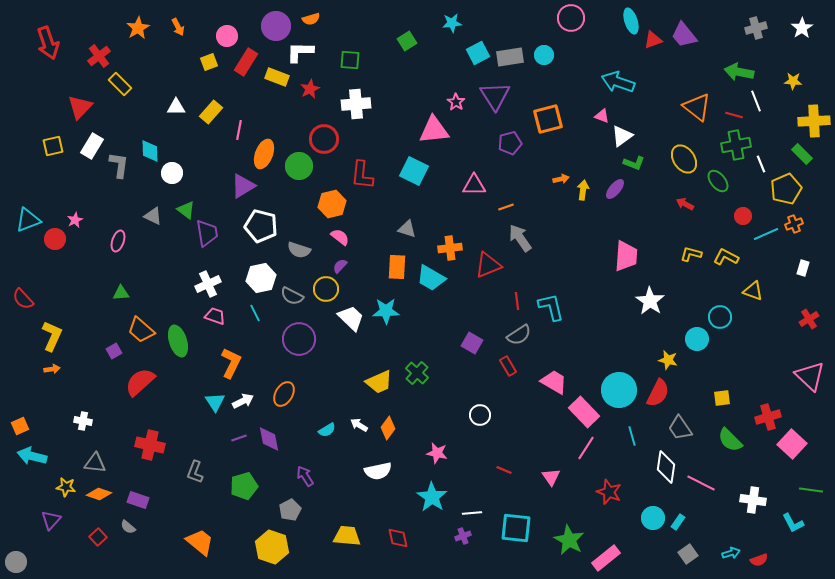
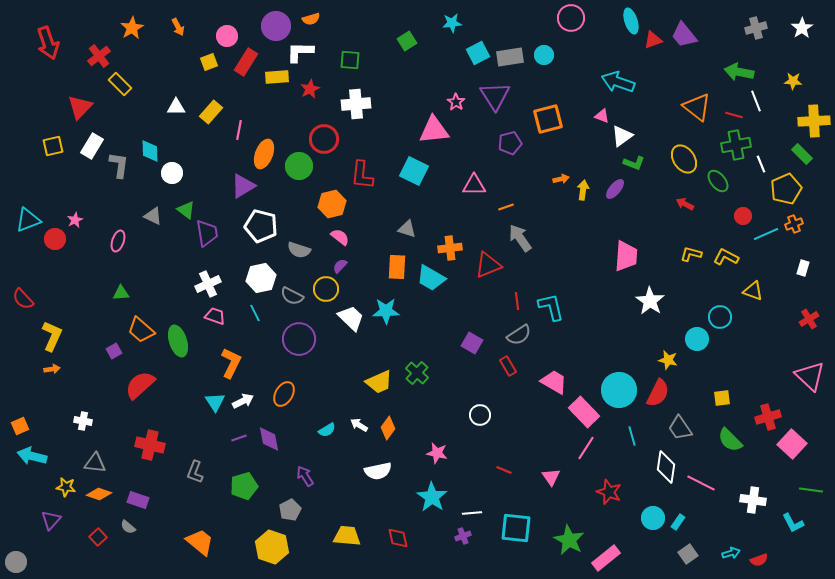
orange star at (138, 28): moved 6 px left
yellow rectangle at (277, 77): rotated 25 degrees counterclockwise
red semicircle at (140, 382): moved 3 px down
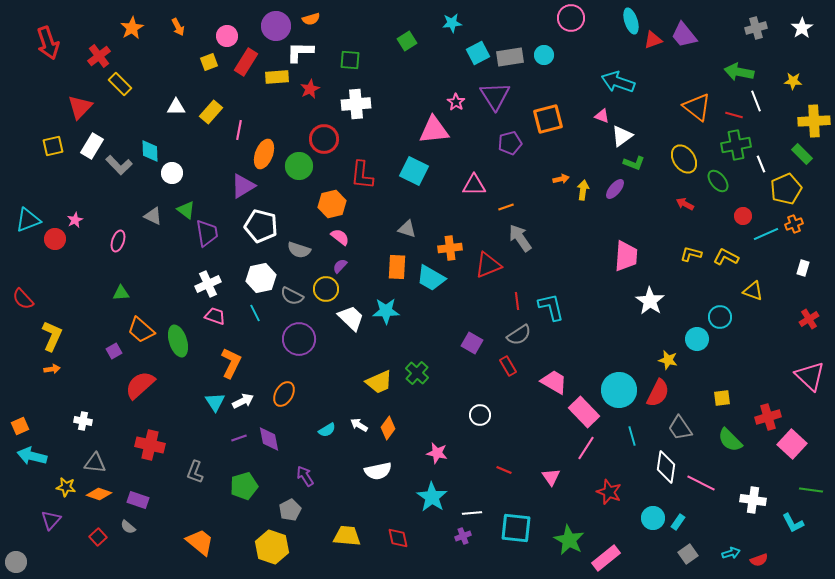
gray L-shape at (119, 165): rotated 128 degrees clockwise
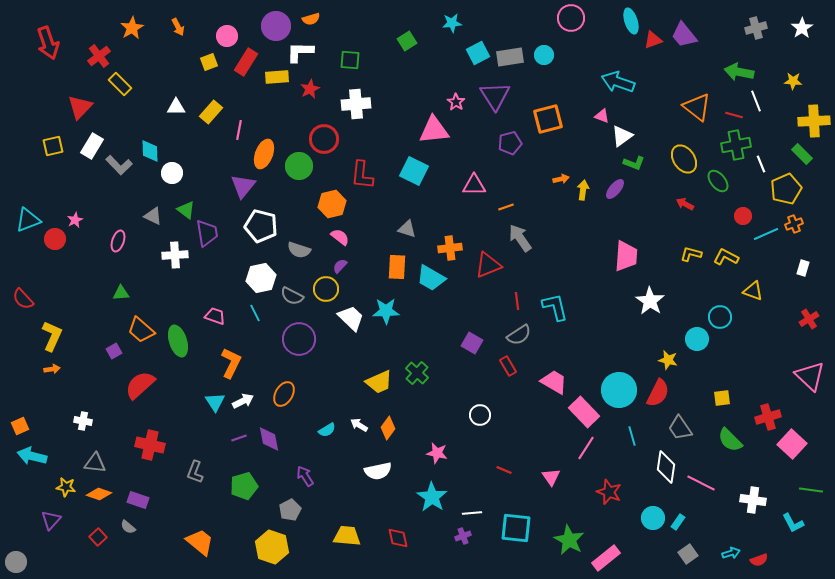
purple triangle at (243, 186): rotated 20 degrees counterclockwise
white cross at (208, 284): moved 33 px left, 29 px up; rotated 20 degrees clockwise
cyan L-shape at (551, 307): moved 4 px right
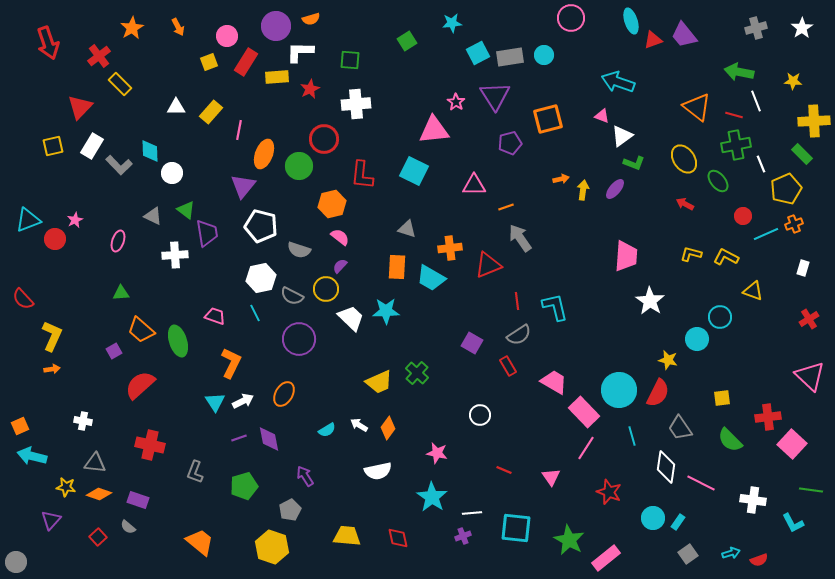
red cross at (768, 417): rotated 10 degrees clockwise
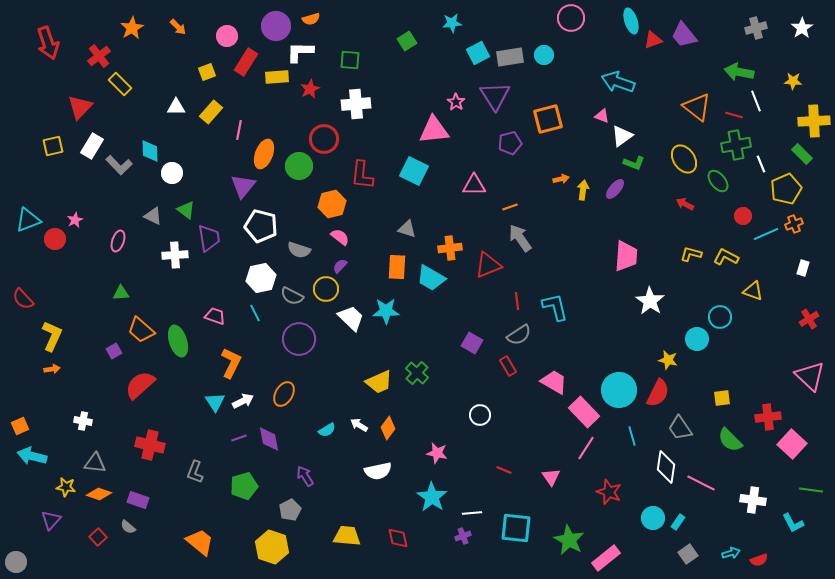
orange arrow at (178, 27): rotated 18 degrees counterclockwise
yellow square at (209, 62): moved 2 px left, 10 px down
orange line at (506, 207): moved 4 px right
purple trapezoid at (207, 233): moved 2 px right, 5 px down
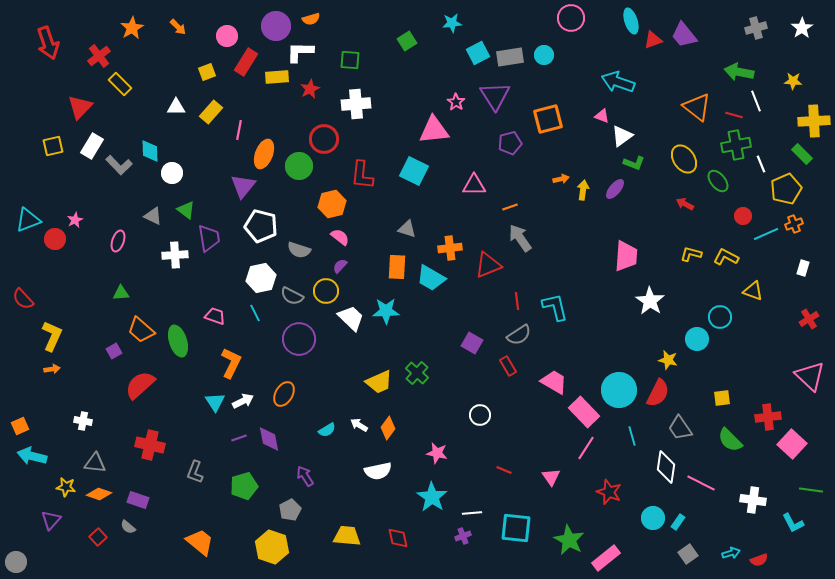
yellow circle at (326, 289): moved 2 px down
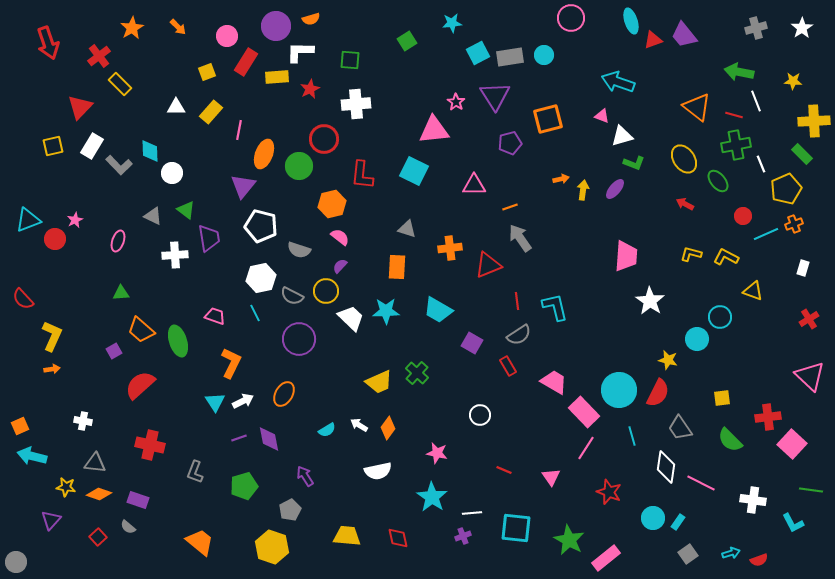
white triangle at (622, 136): rotated 20 degrees clockwise
cyan trapezoid at (431, 278): moved 7 px right, 32 px down
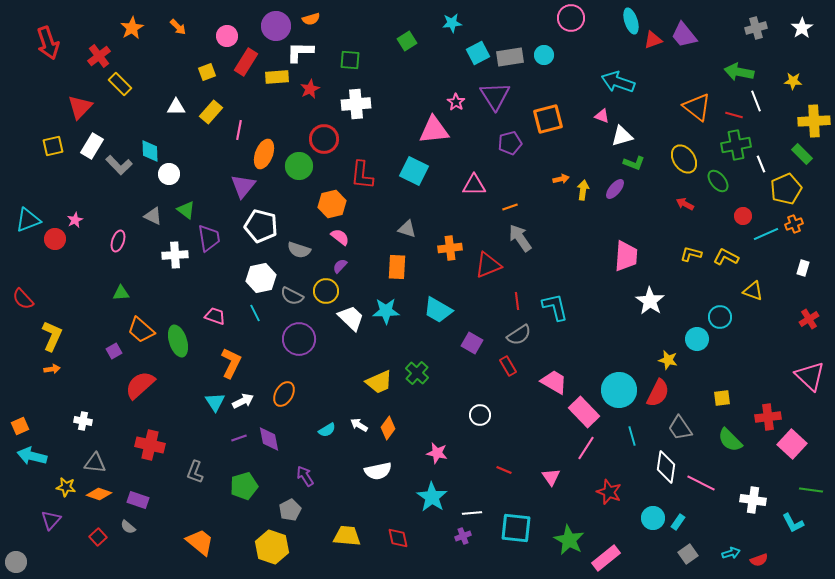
white circle at (172, 173): moved 3 px left, 1 px down
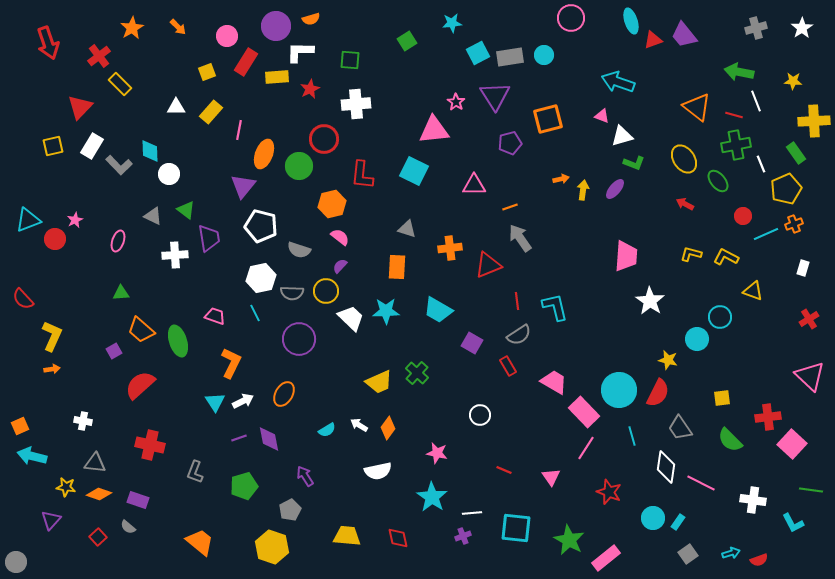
green rectangle at (802, 154): moved 6 px left, 1 px up; rotated 10 degrees clockwise
gray semicircle at (292, 296): moved 3 px up; rotated 25 degrees counterclockwise
